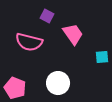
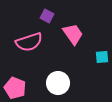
pink semicircle: rotated 32 degrees counterclockwise
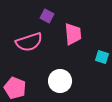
pink trapezoid: rotated 30 degrees clockwise
cyan square: rotated 24 degrees clockwise
white circle: moved 2 px right, 2 px up
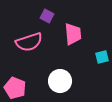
cyan square: rotated 32 degrees counterclockwise
